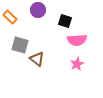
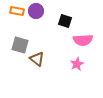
purple circle: moved 2 px left, 1 px down
orange rectangle: moved 7 px right, 6 px up; rotated 32 degrees counterclockwise
pink semicircle: moved 6 px right
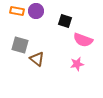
pink semicircle: rotated 24 degrees clockwise
pink star: rotated 16 degrees clockwise
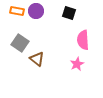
black square: moved 4 px right, 8 px up
pink semicircle: rotated 66 degrees clockwise
gray square: moved 2 px up; rotated 18 degrees clockwise
pink star: rotated 16 degrees counterclockwise
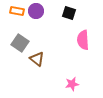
pink star: moved 5 px left, 20 px down; rotated 16 degrees clockwise
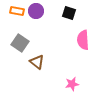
brown triangle: moved 3 px down
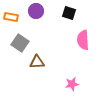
orange rectangle: moved 6 px left, 6 px down
brown triangle: rotated 42 degrees counterclockwise
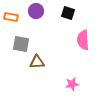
black square: moved 1 px left
gray square: moved 1 px right, 1 px down; rotated 24 degrees counterclockwise
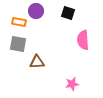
orange rectangle: moved 8 px right, 5 px down
gray square: moved 3 px left
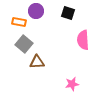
gray square: moved 6 px right; rotated 30 degrees clockwise
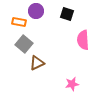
black square: moved 1 px left, 1 px down
brown triangle: moved 1 px down; rotated 21 degrees counterclockwise
